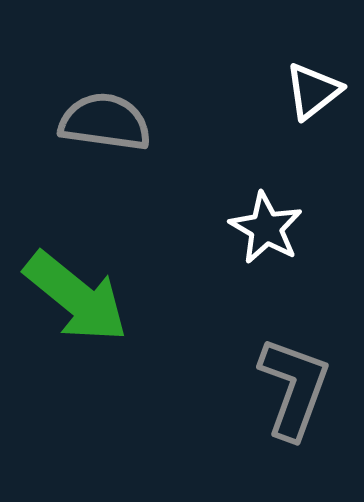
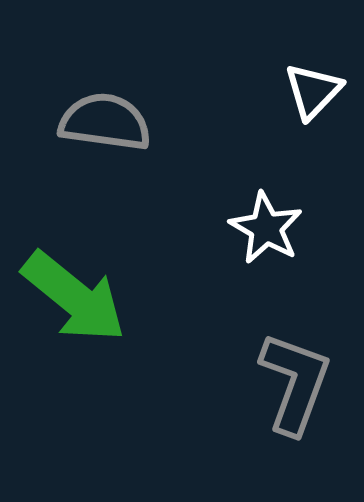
white triangle: rotated 8 degrees counterclockwise
green arrow: moved 2 px left
gray L-shape: moved 1 px right, 5 px up
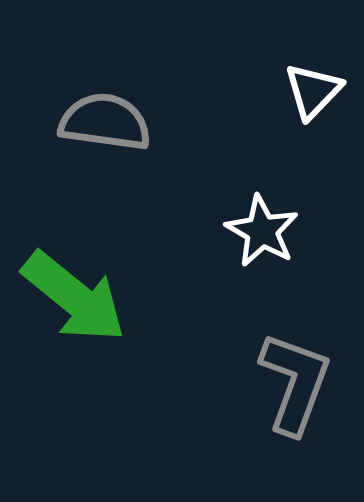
white star: moved 4 px left, 3 px down
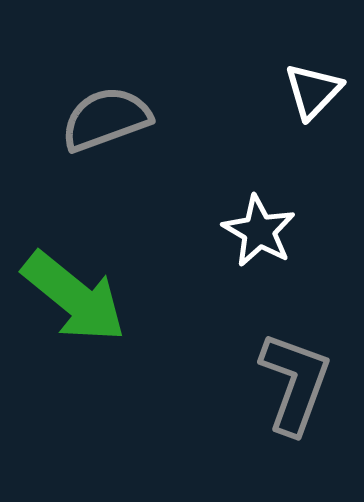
gray semicircle: moved 1 px right, 3 px up; rotated 28 degrees counterclockwise
white star: moved 3 px left
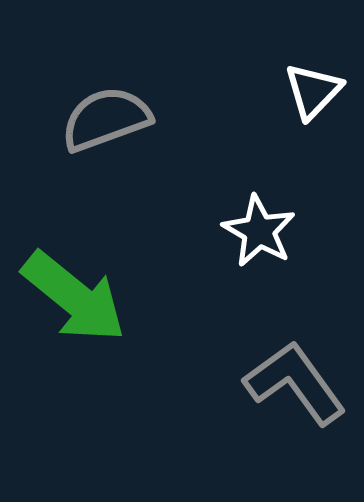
gray L-shape: rotated 56 degrees counterclockwise
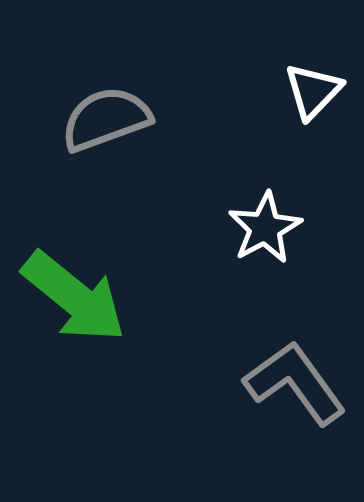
white star: moved 6 px right, 3 px up; rotated 14 degrees clockwise
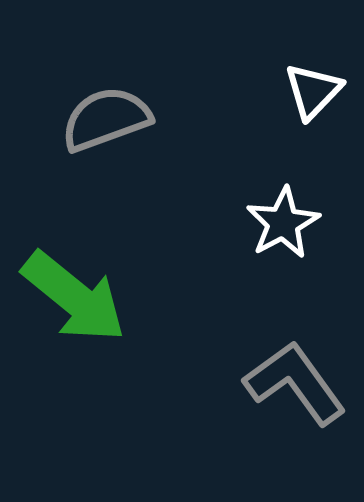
white star: moved 18 px right, 5 px up
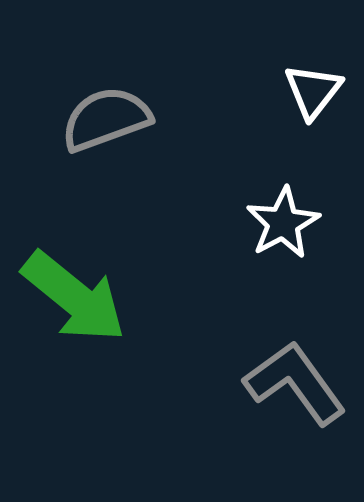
white triangle: rotated 6 degrees counterclockwise
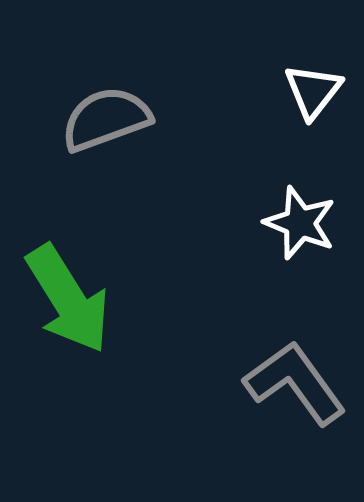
white star: moved 17 px right; rotated 22 degrees counterclockwise
green arrow: moved 6 px left, 2 px down; rotated 19 degrees clockwise
